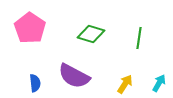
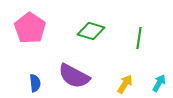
green diamond: moved 3 px up
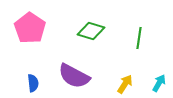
blue semicircle: moved 2 px left
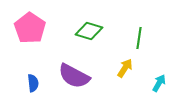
green diamond: moved 2 px left
yellow arrow: moved 16 px up
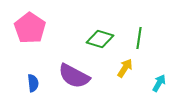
green diamond: moved 11 px right, 8 px down
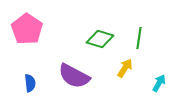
pink pentagon: moved 3 px left, 1 px down
blue semicircle: moved 3 px left
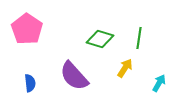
purple semicircle: rotated 20 degrees clockwise
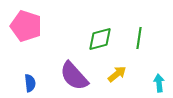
pink pentagon: moved 1 px left, 3 px up; rotated 16 degrees counterclockwise
green diamond: rotated 32 degrees counterclockwise
yellow arrow: moved 8 px left, 6 px down; rotated 18 degrees clockwise
cyan arrow: rotated 36 degrees counterclockwise
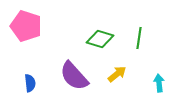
green diamond: rotated 32 degrees clockwise
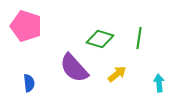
purple semicircle: moved 8 px up
blue semicircle: moved 1 px left
